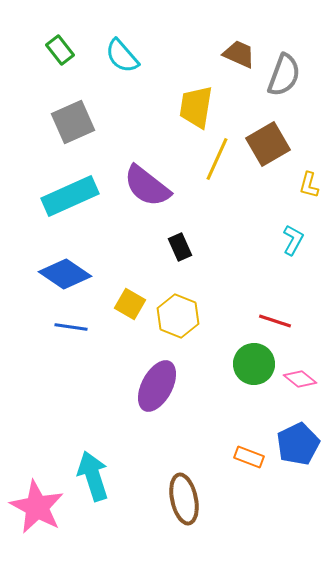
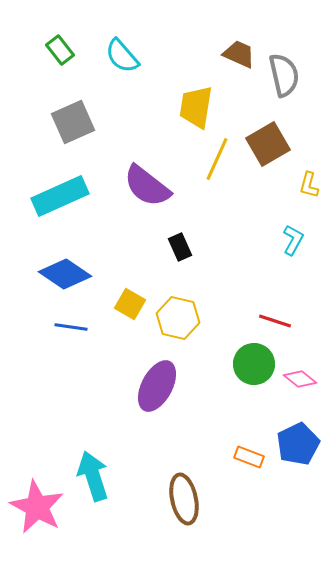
gray semicircle: rotated 33 degrees counterclockwise
cyan rectangle: moved 10 px left
yellow hexagon: moved 2 px down; rotated 9 degrees counterclockwise
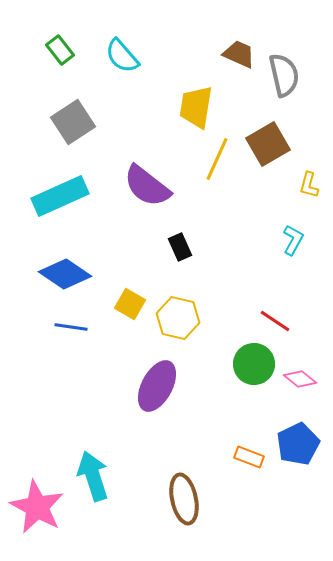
gray square: rotated 9 degrees counterclockwise
red line: rotated 16 degrees clockwise
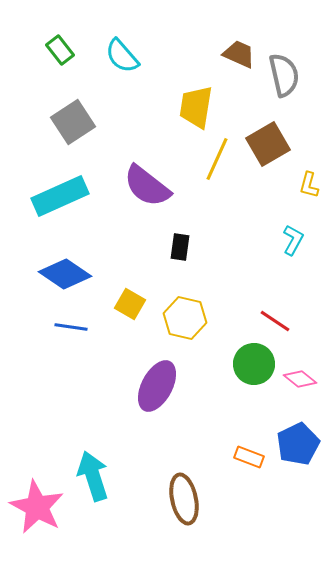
black rectangle: rotated 32 degrees clockwise
yellow hexagon: moved 7 px right
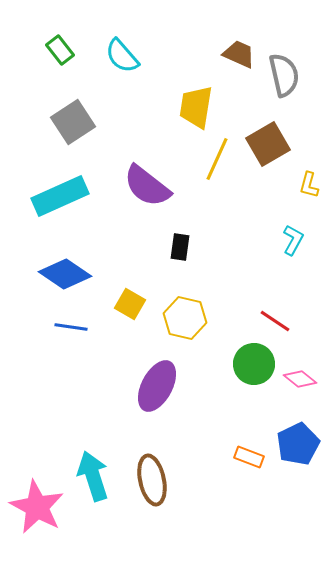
brown ellipse: moved 32 px left, 19 px up
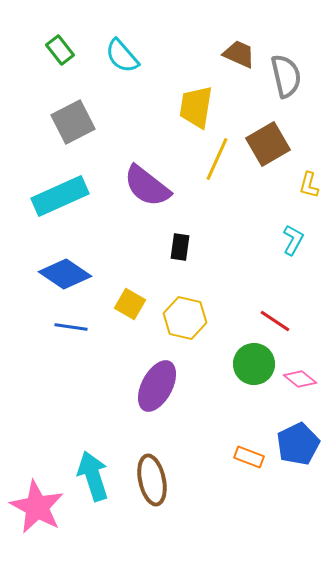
gray semicircle: moved 2 px right, 1 px down
gray square: rotated 6 degrees clockwise
